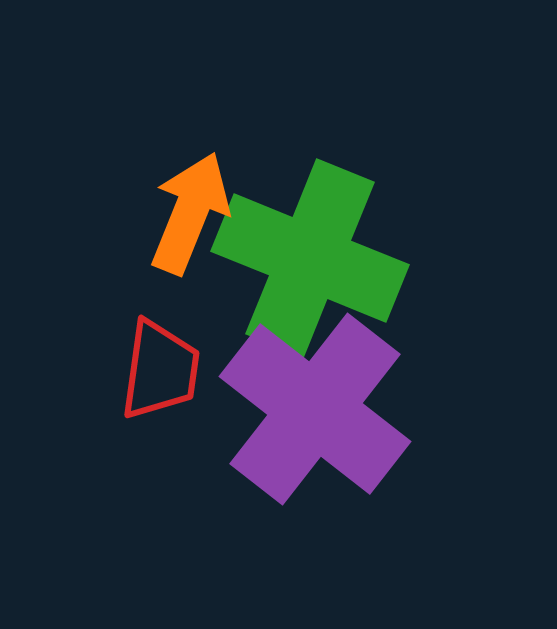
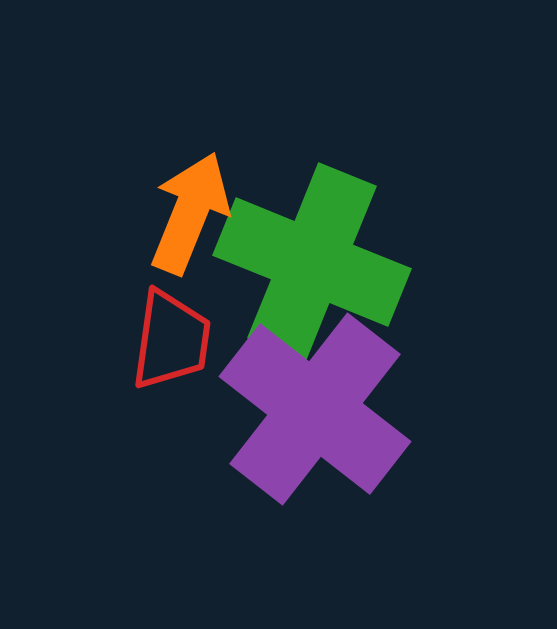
green cross: moved 2 px right, 4 px down
red trapezoid: moved 11 px right, 30 px up
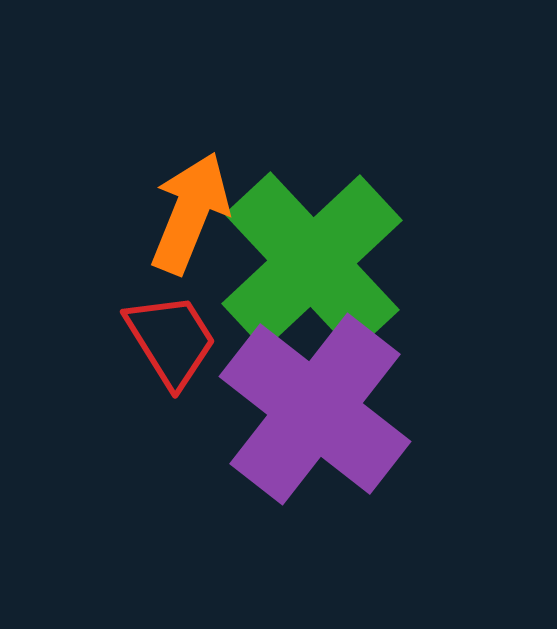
green cross: rotated 25 degrees clockwise
red trapezoid: rotated 40 degrees counterclockwise
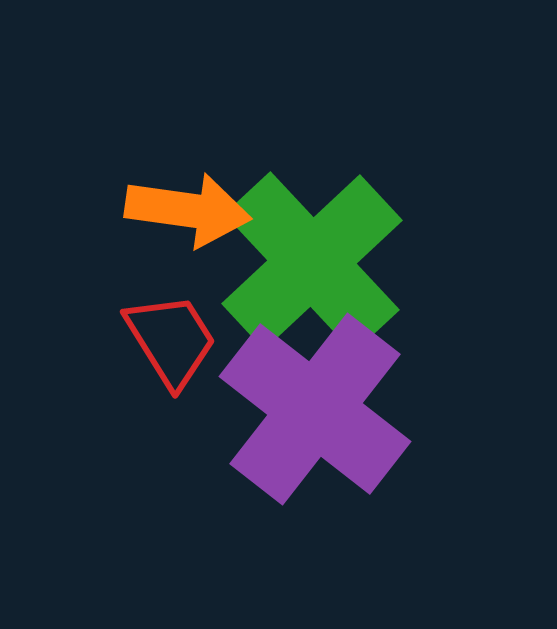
orange arrow: moved 2 px left, 3 px up; rotated 76 degrees clockwise
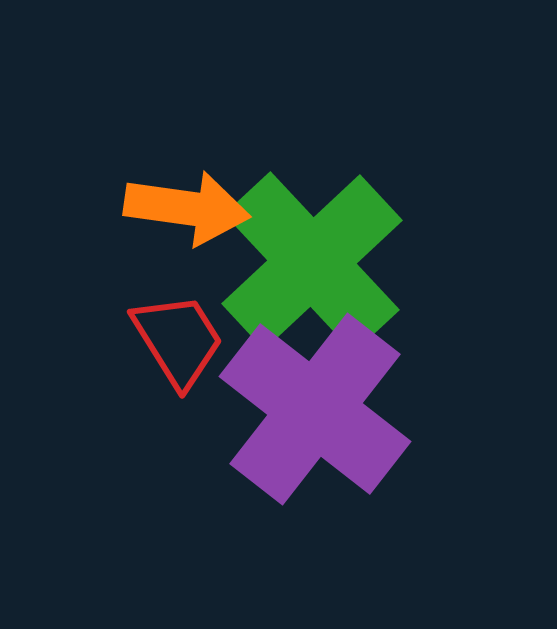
orange arrow: moved 1 px left, 2 px up
red trapezoid: moved 7 px right
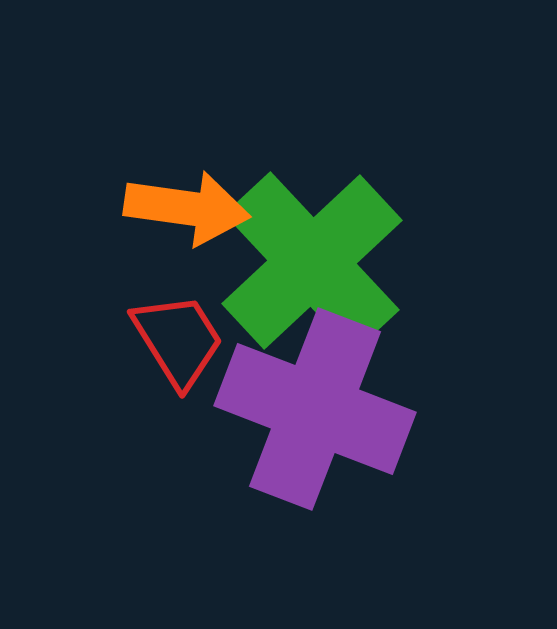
purple cross: rotated 17 degrees counterclockwise
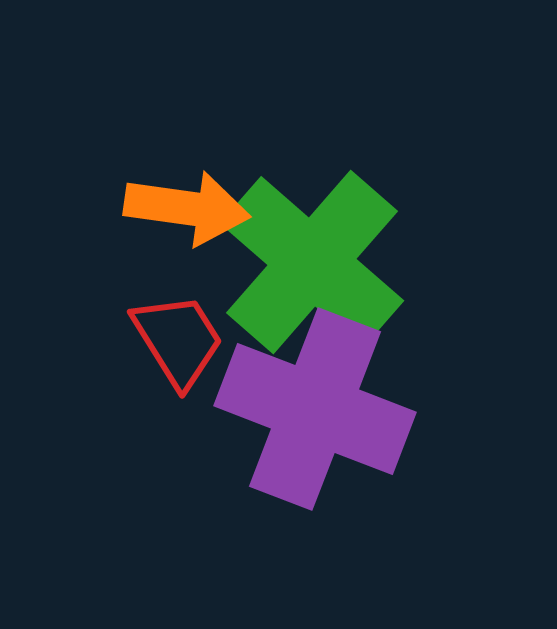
green cross: rotated 6 degrees counterclockwise
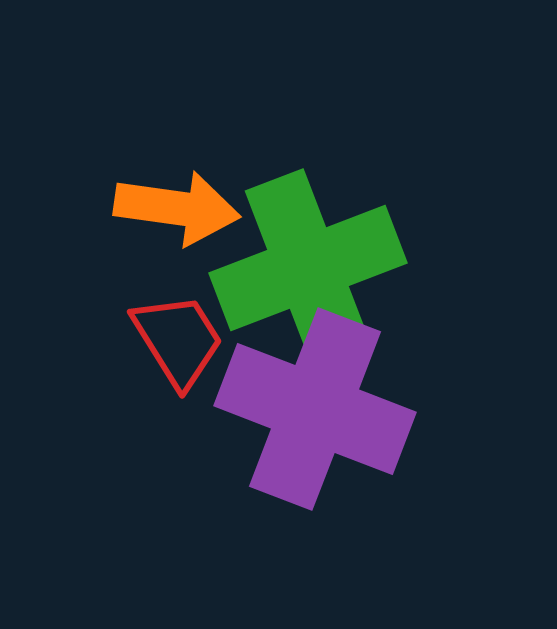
orange arrow: moved 10 px left
green cross: moved 4 px left, 6 px down; rotated 28 degrees clockwise
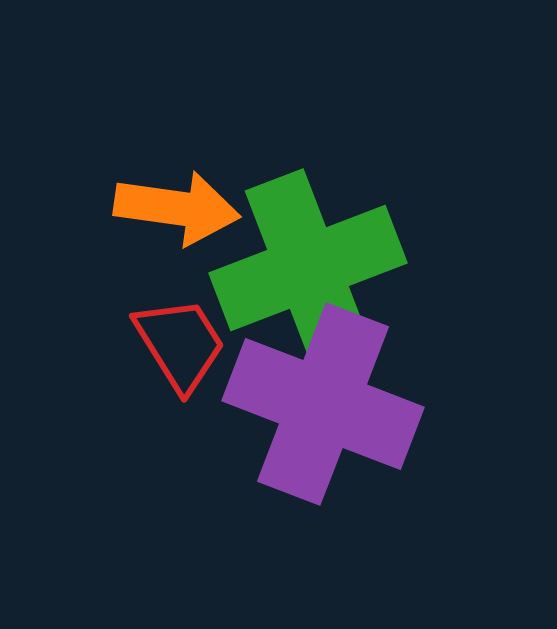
red trapezoid: moved 2 px right, 4 px down
purple cross: moved 8 px right, 5 px up
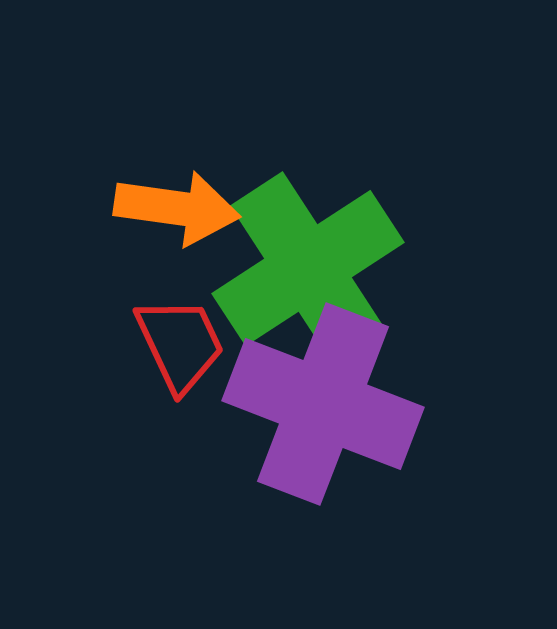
green cross: rotated 12 degrees counterclockwise
red trapezoid: rotated 7 degrees clockwise
